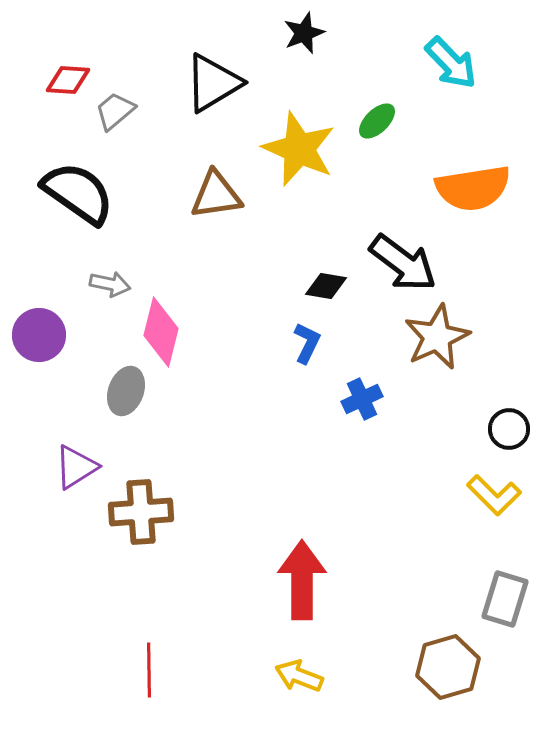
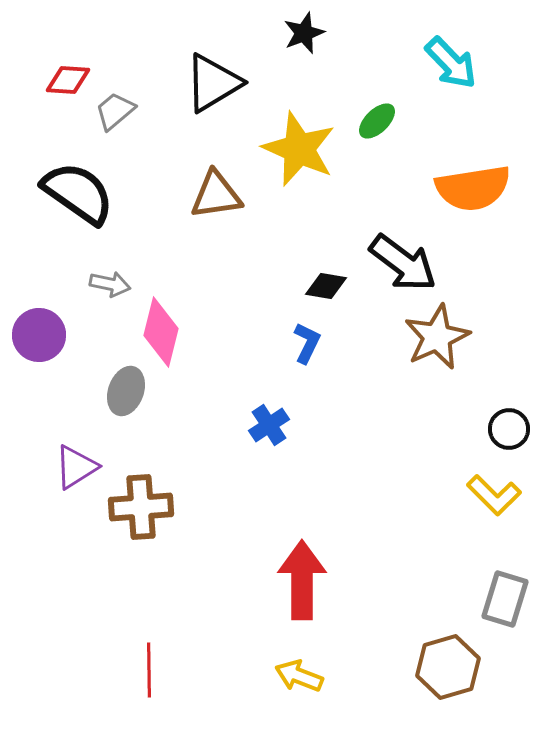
blue cross: moved 93 px left, 26 px down; rotated 9 degrees counterclockwise
brown cross: moved 5 px up
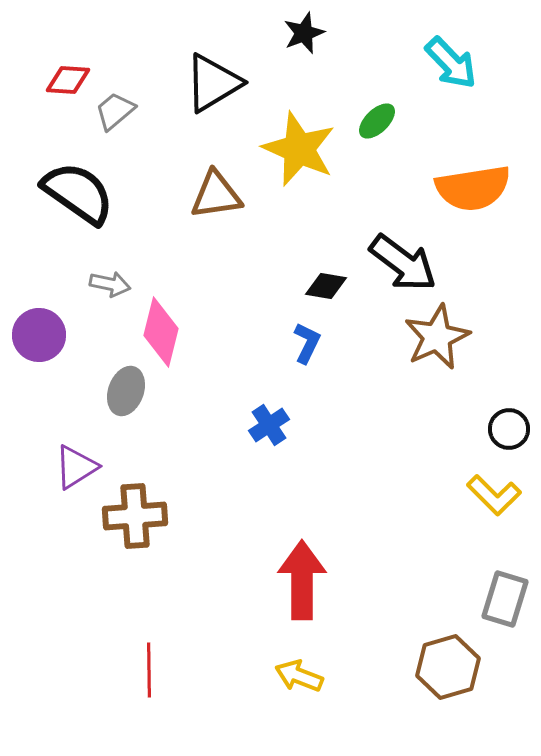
brown cross: moved 6 px left, 9 px down
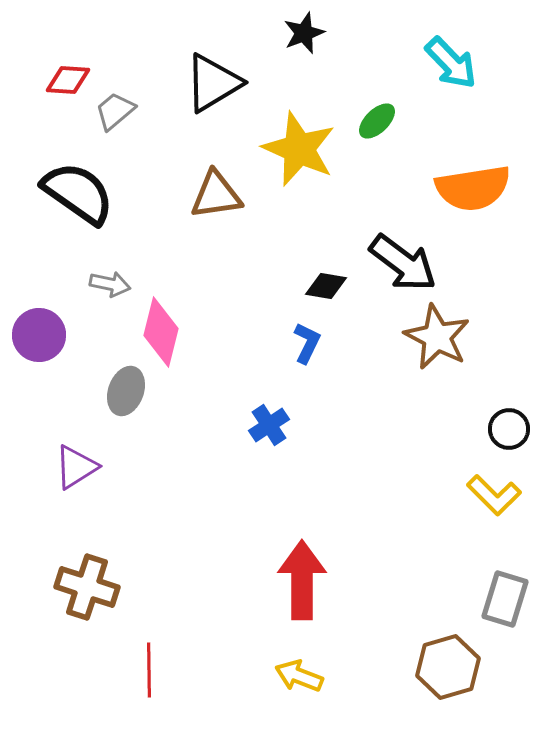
brown star: rotated 20 degrees counterclockwise
brown cross: moved 48 px left, 71 px down; rotated 22 degrees clockwise
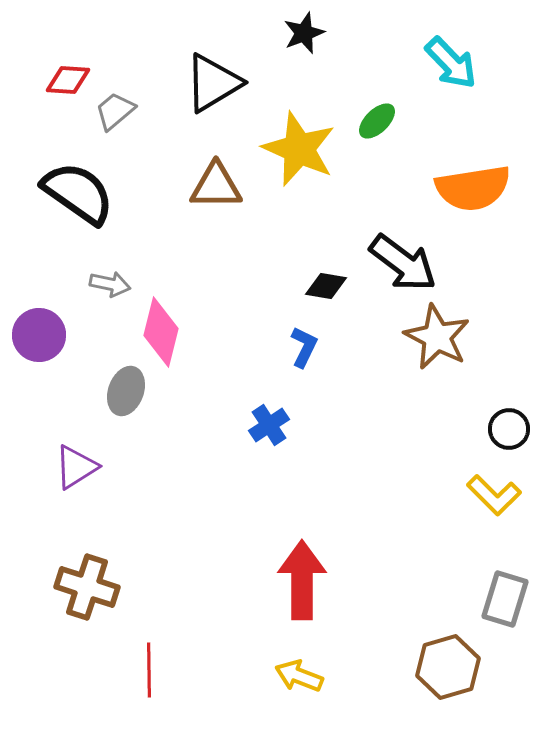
brown triangle: moved 9 px up; rotated 8 degrees clockwise
blue L-shape: moved 3 px left, 4 px down
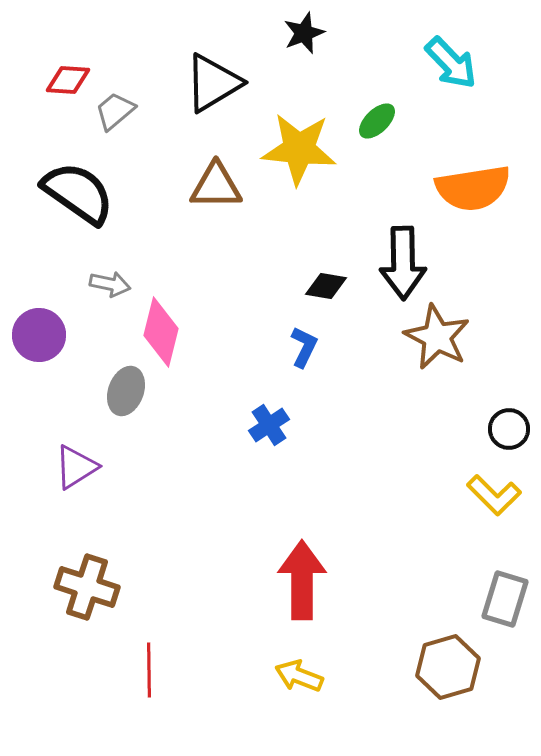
yellow star: rotated 18 degrees counterclockwise
black arrow: rotated 52 degrees clockwise
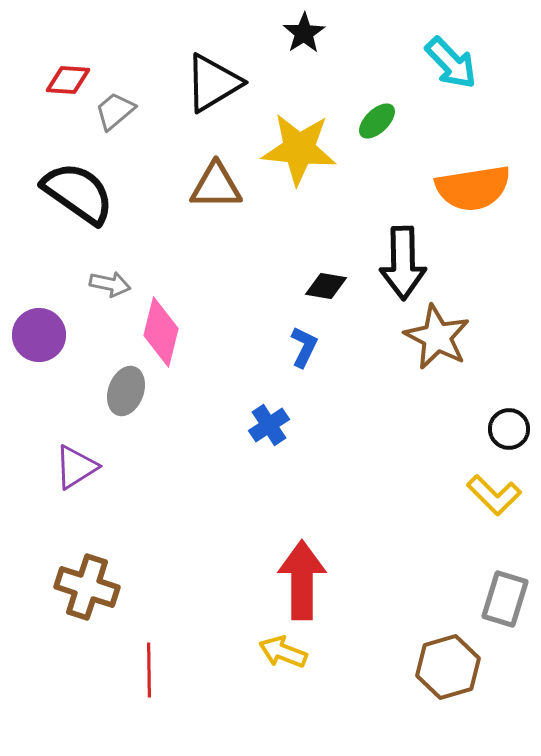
black star: rotated 12 degrees counterclockwise
yellow arrow: moved 16 px left, 24 px up
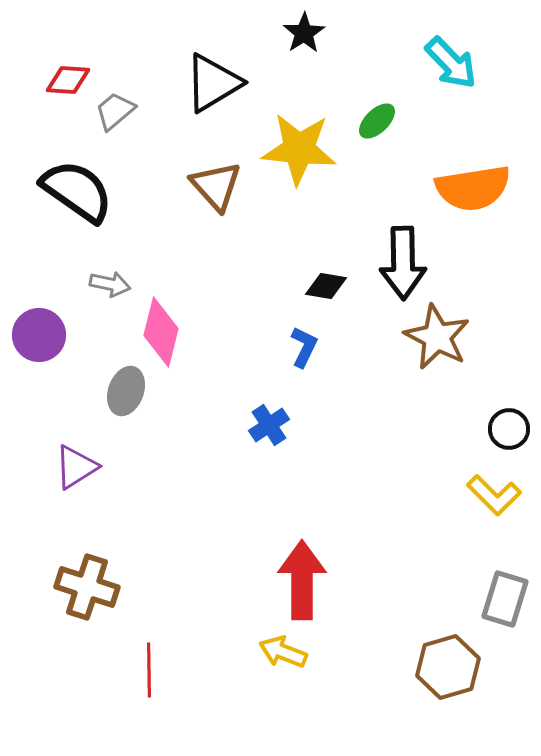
brown triangle: rotated 48 degrees clockwise
black semicircle: moved 1 px left, 2 px up
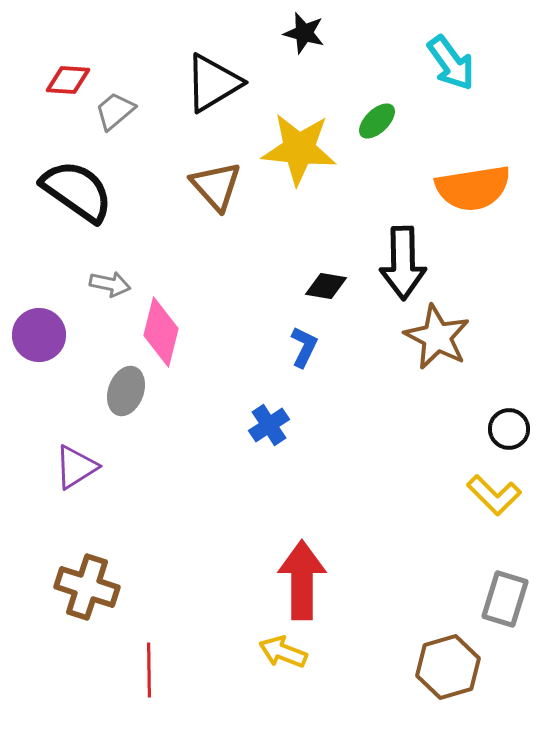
black star: rotated 24 degrees counterclockwise
cyan arrow: rotated 8 degrees clockwise
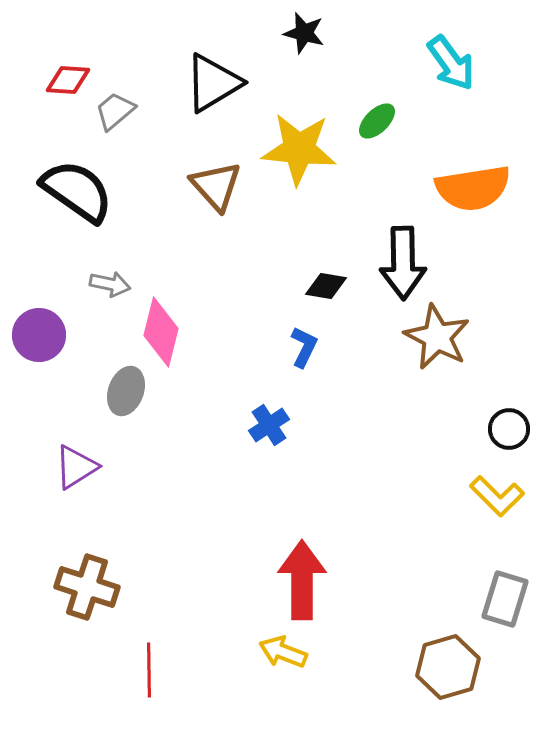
yellow L-shape: moved 3 px right, 1 px down
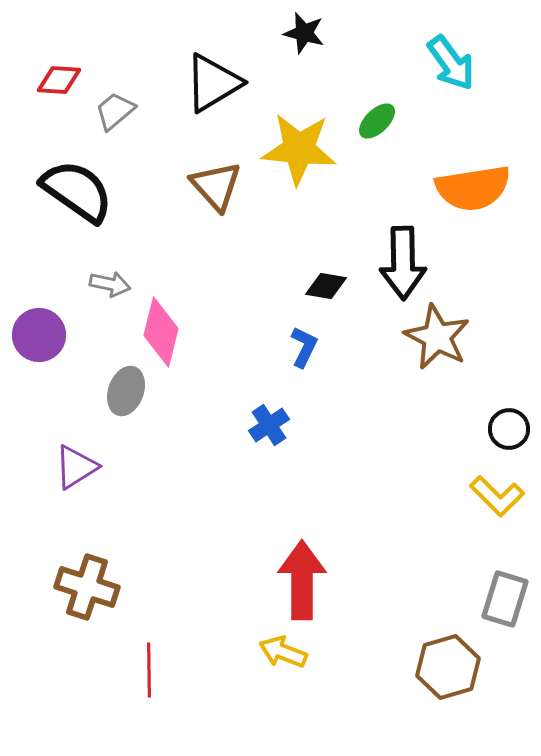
red diamond: moved 9 px left
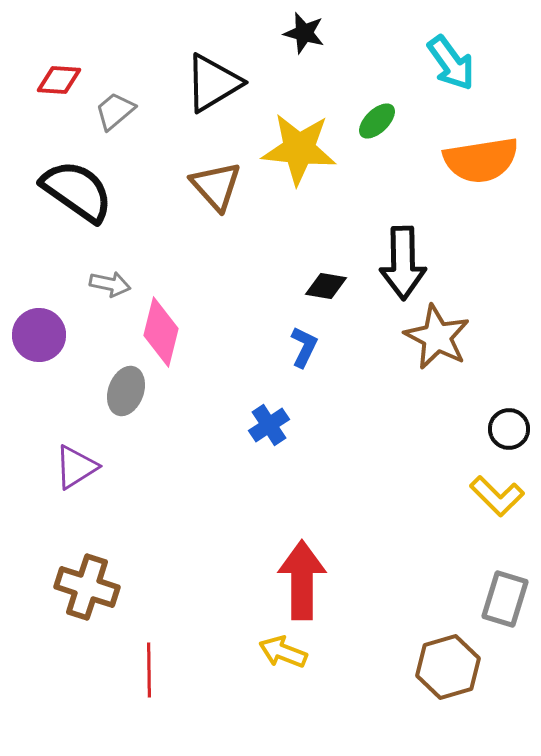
orange semicircle: moved 8 px right, 28 px up
